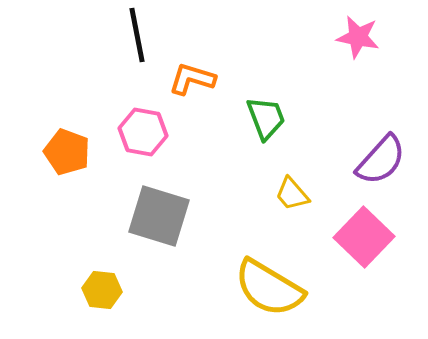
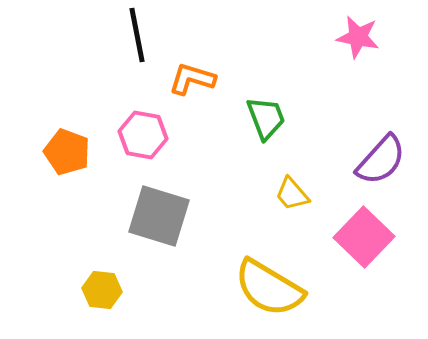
pink hexagon: moved 3 px down
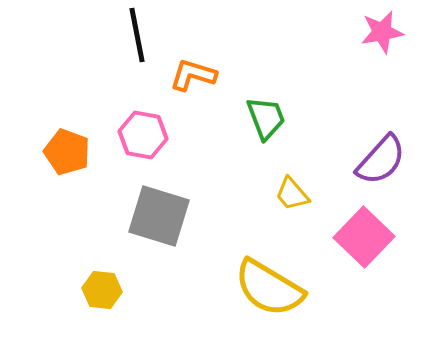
pink star: moved 24 px right, 5 px up; rotated 21 degrees counterclockwise
orange L-shape: moved 1 px right, 4 px up
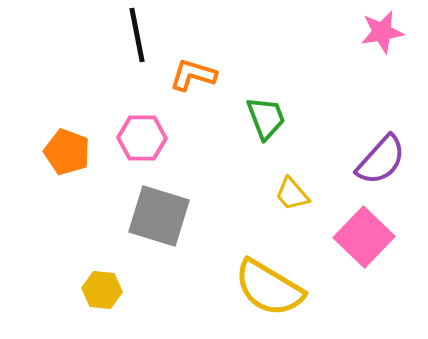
pink hexagon: moved 1 px left, 3 px down; rotated 9 degrees counterclockwise
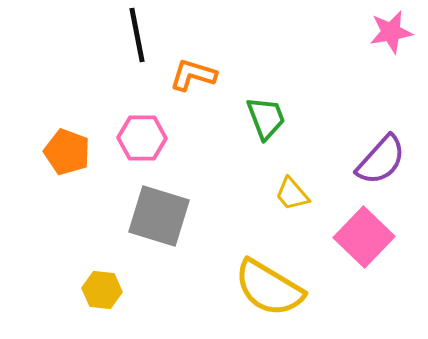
pink star: moved 9 px right
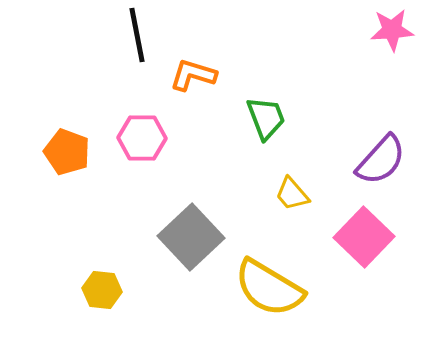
pink star: moved 1 px right, 2 px up; rotated 6 degrees clockwise
gray square: moved 32 px right, 21 px down; rotated 30 degrees clockwise
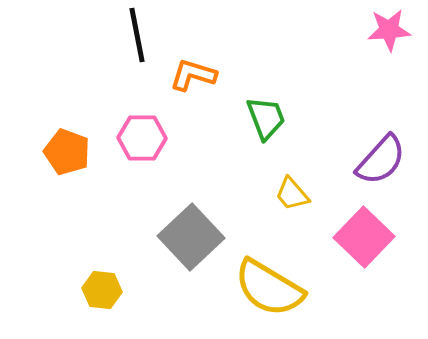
pink star: moved 3 px left
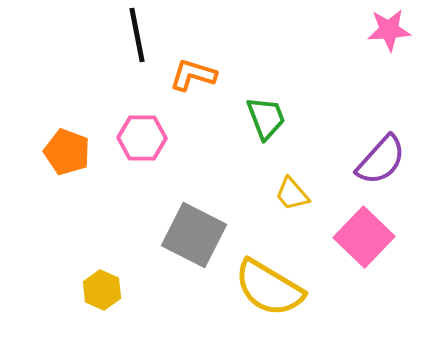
gray square: moved 3 px right, 2 px up; rotated 20 degrees counterclockwise
yellow hexagon: rotated 18 degrees clockwise
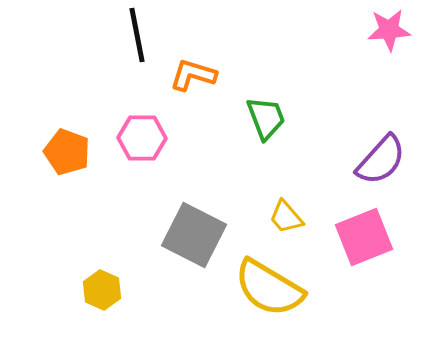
yellow trapezoid: moved 6 px left, 23 px down
pink square: rotated 24 degrees clockwise
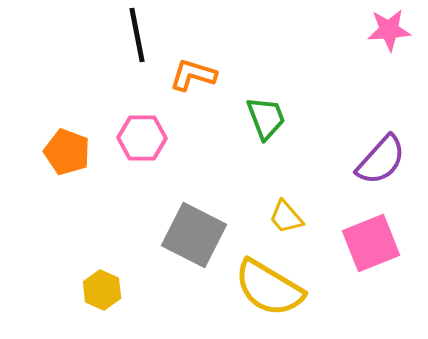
pink square: moved 7 px right, 6 px down
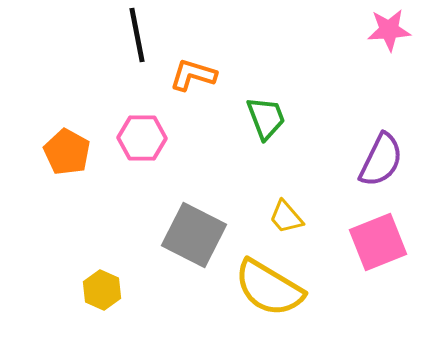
orange pentagon: rotated 9 degrees clockwise
purple semicircle: rotated 16 degrees counterclockwise
pink square: moved 7 px right, 1 px up
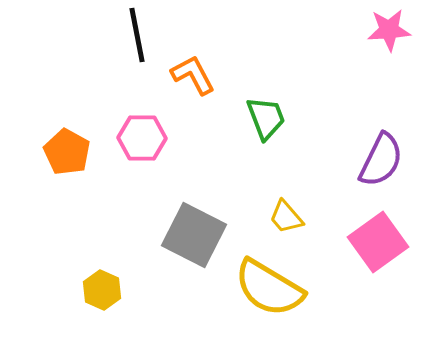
orange L-shape: rotated 45 degrees clockwise
pink square: rotated 14 degrees counterclockwise
